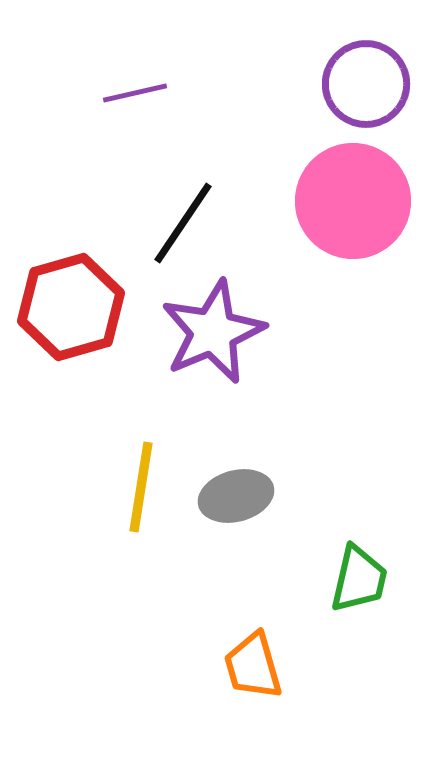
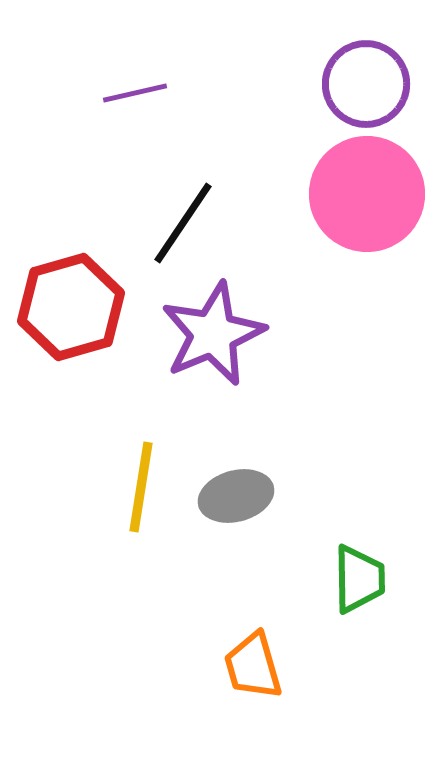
pink circle: moved 14 px right, 7 px up
purple star: moved 2 px down
green trapezoid: rotated 14 degrees counterclockwise
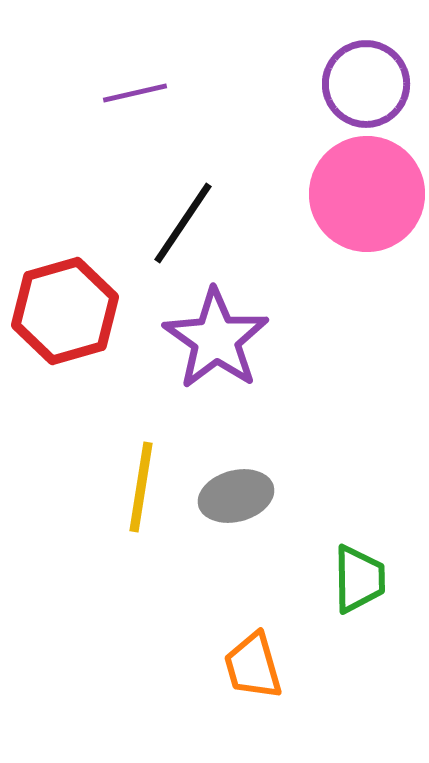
red hexagon: moved 6 px left, 4 px down
purple star: moved 3 px right, 5 px down; rotated 14 degrees counterclockwise
